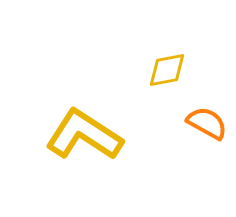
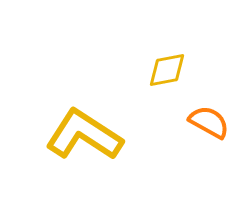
orange semicircle: moved 2 px right, 1 px up
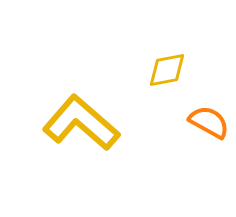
yellow L-shape: moved 3 px left, 12 px up; rotated 8 degrees clockwise
